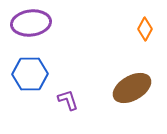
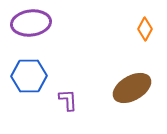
blue hexagon: moved 1 px left, 2 px down
purple L-shape: rotated 15 degrees clockwise
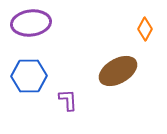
brown ellipse: moved 14 px left, 17 px up
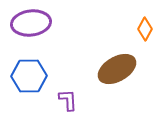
brown ellipse: moved 1 px left, 2 px up
